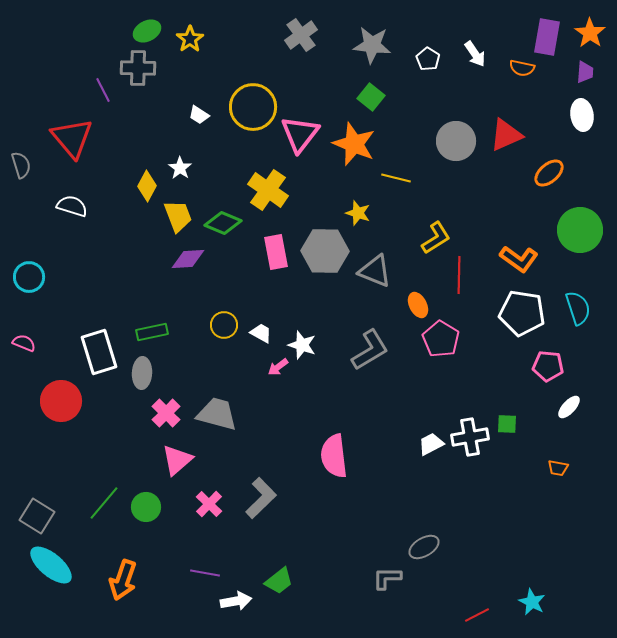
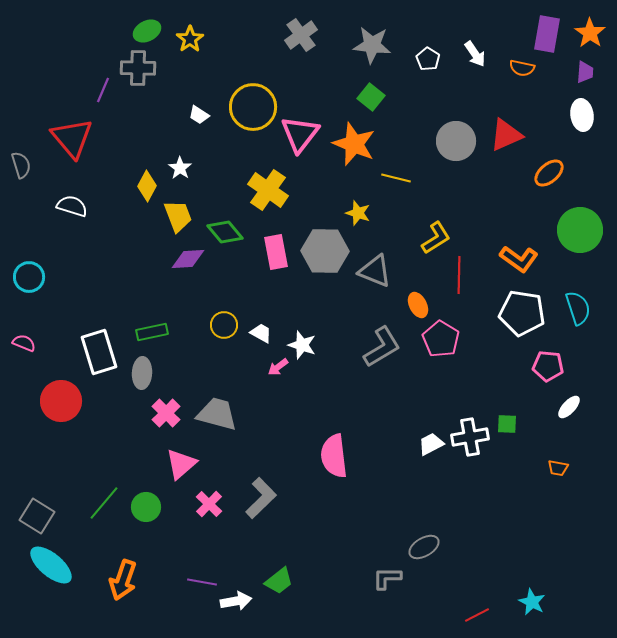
purple rectangle at (547, 37): moved 3 px up
purple line at (103, 90): rotated 50 degrees clockwise
green diamond at (223, 223): moved 2 px right, 9 px down; rotated 27 degrees clockwise
gray L-shape at (370, 350): moved 12 px right, 3 px up
pink triangle at (177, 460): moved 4 px right, 4 px down
purple line at (205, 573): moved 3 px left, 9 px down
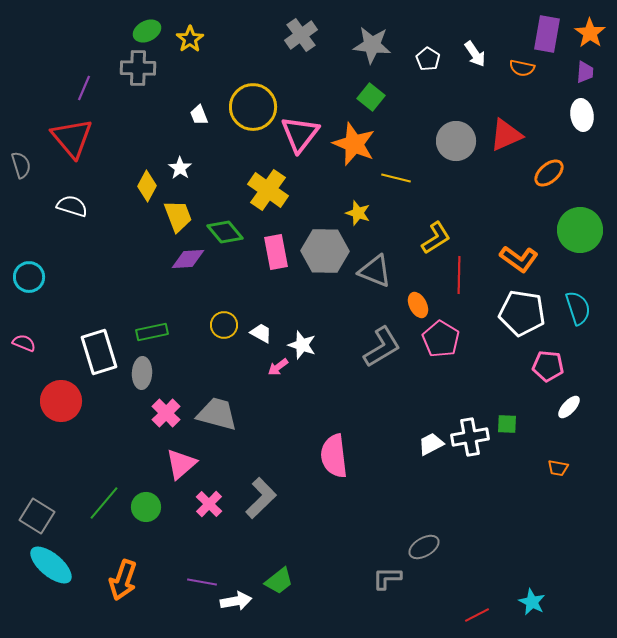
purple line at (103, 90): moved 19 px left, 2 px up
white trapezoid at (199, 115): rotated 35 degrees clockwise
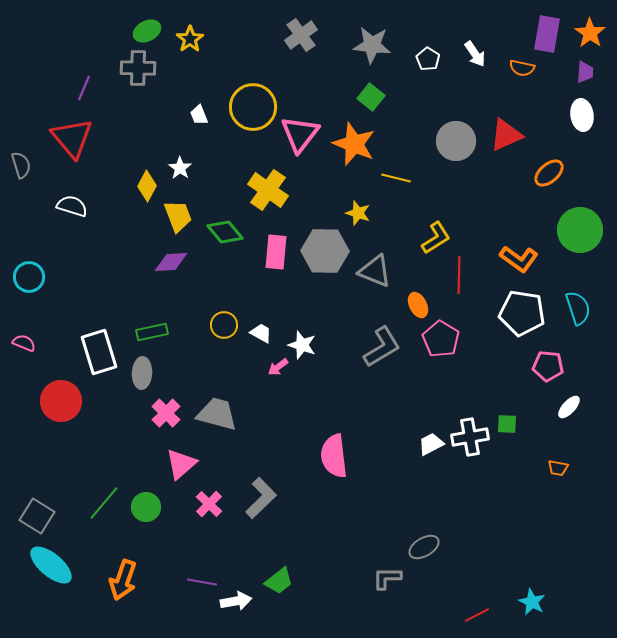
pink rectangle at (276, 252): rotated 16 degrees clockwise
purple diamond at (188, 259): moved 17 px left, 3 px down
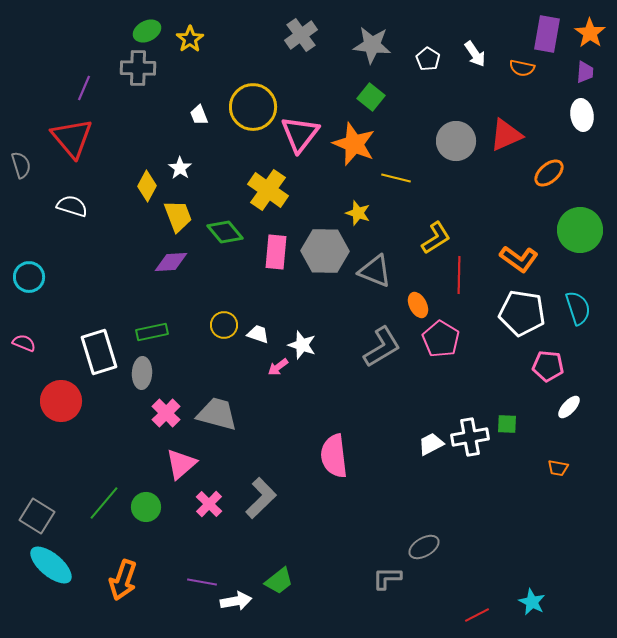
white trapezoid at (261, 333): moved 3 px left, 1 px down; rotated 10 degrees counterclockwise
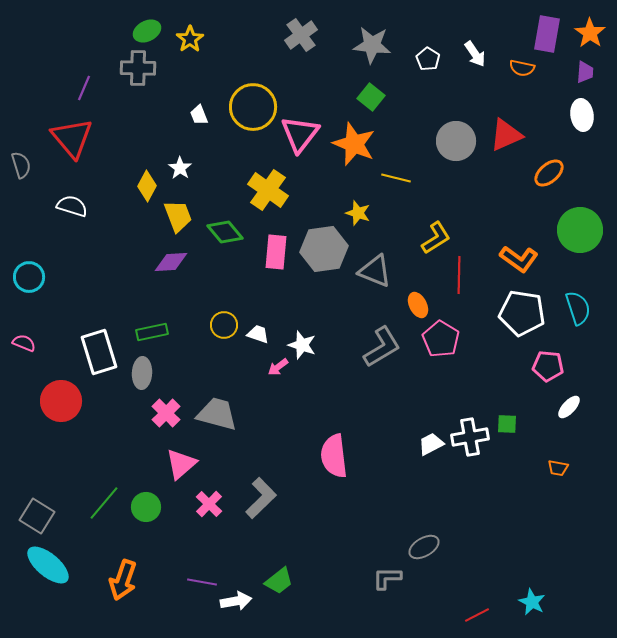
gray hexagon at (325, 251): moved 1 px left, 2 px up; rotated 9 degrees counterclockwise
cyan ellipse at (51, 565): moved 3 px left
